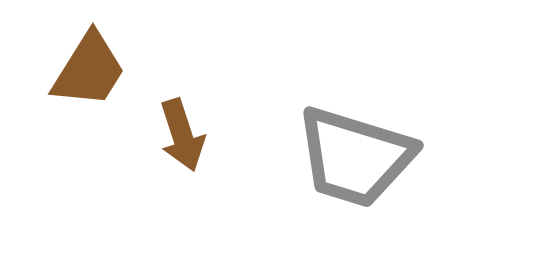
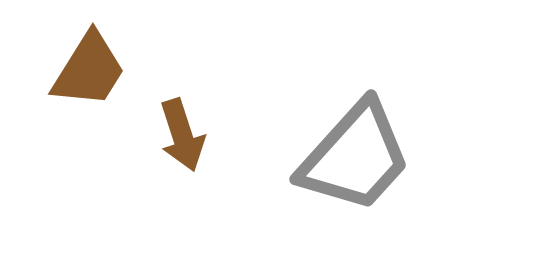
gray trapezoid: rotated 65 degrees counterclockwise
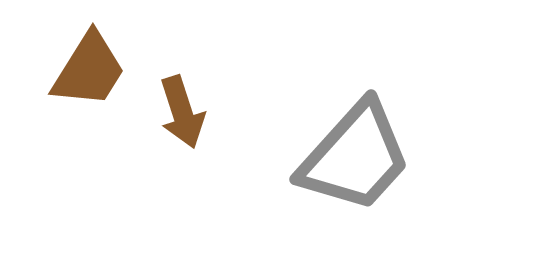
brown arrow: moved 23 px up
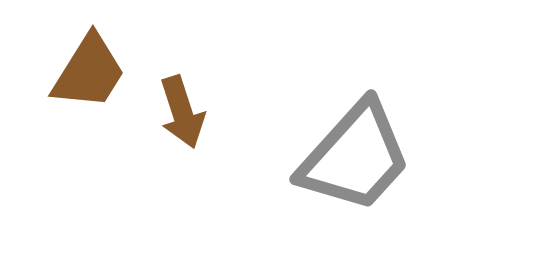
brown trapezoid: moved 2 px down
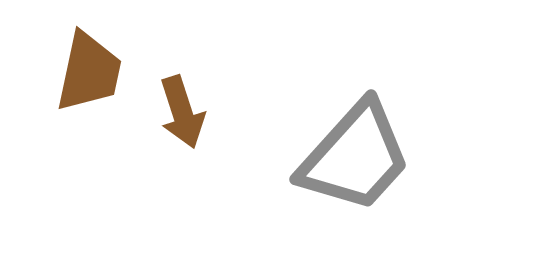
brown trapezoid: rotated 20 degrees counterclockwise
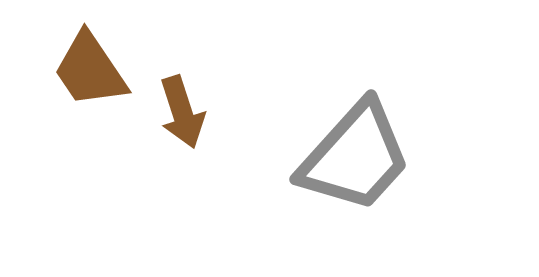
brown trapezoid: moved 1 px right, 2 px up; rotated 134 degrees clockwise
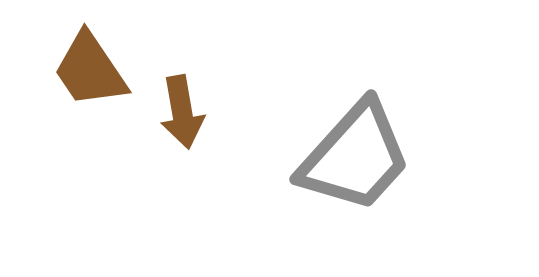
brown arrow: rotated 8 degrees clockwise
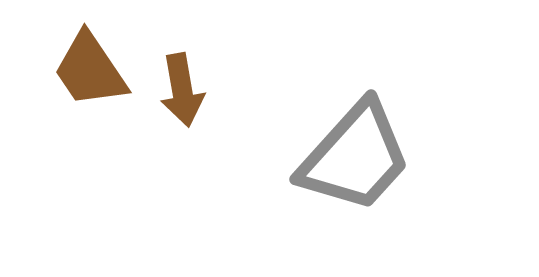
brown arrow: moved 22 px up
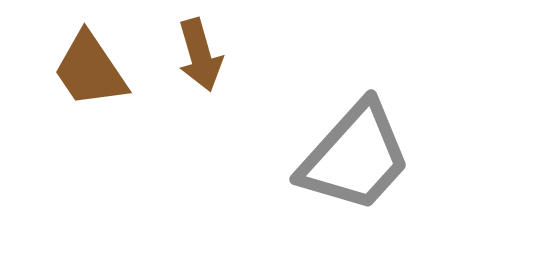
brown arrow: moved 18 px right, 35 px up; rotated 6 degrees counterclockwise
